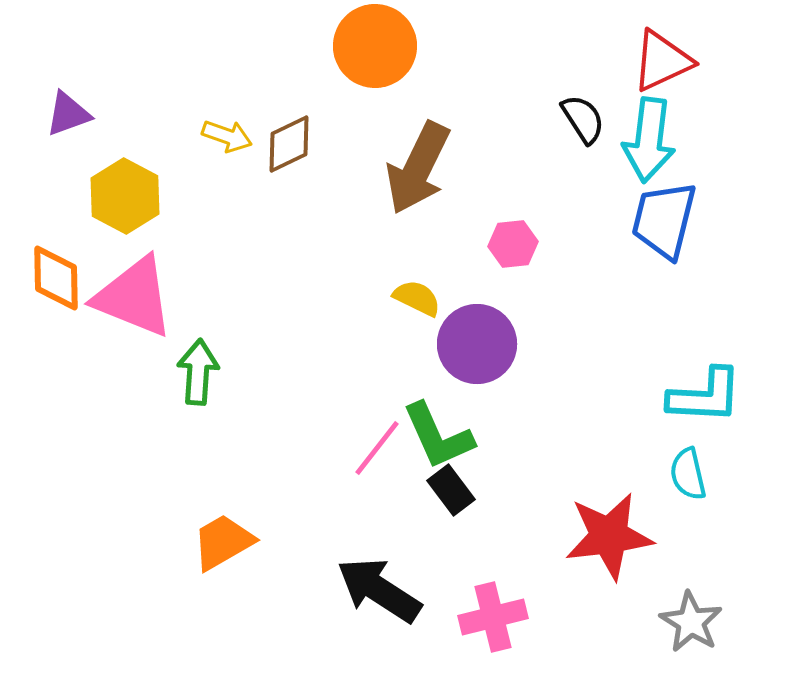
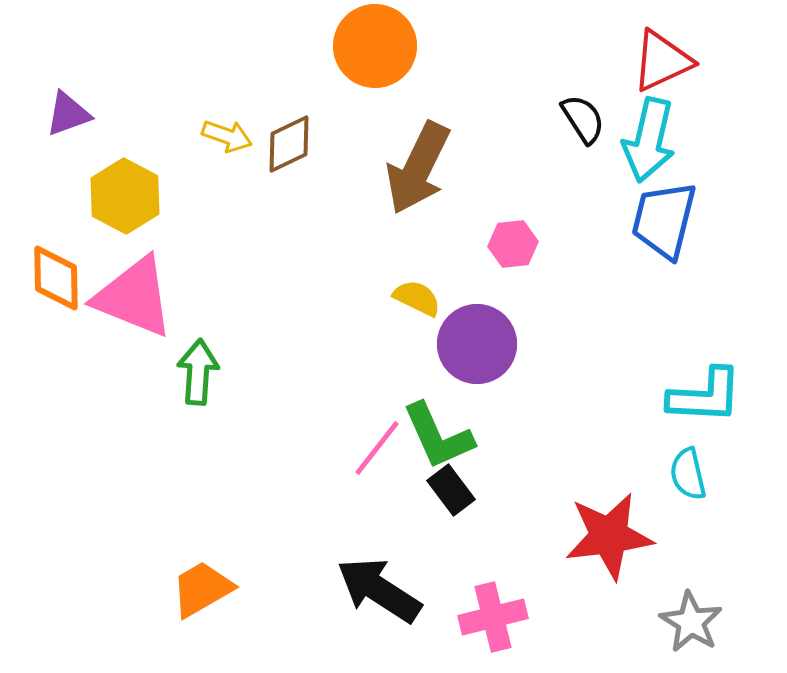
cyan arrow: rotated 6 degrees clockwise
orange trapezoid: moved 21 px left, 47 px down
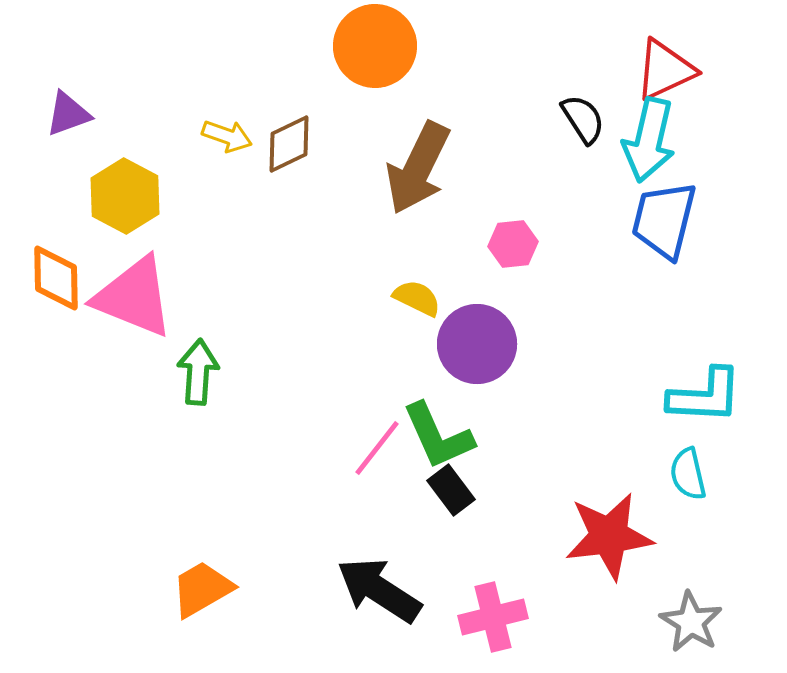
red triangle: moved 3 px right, 9 px down
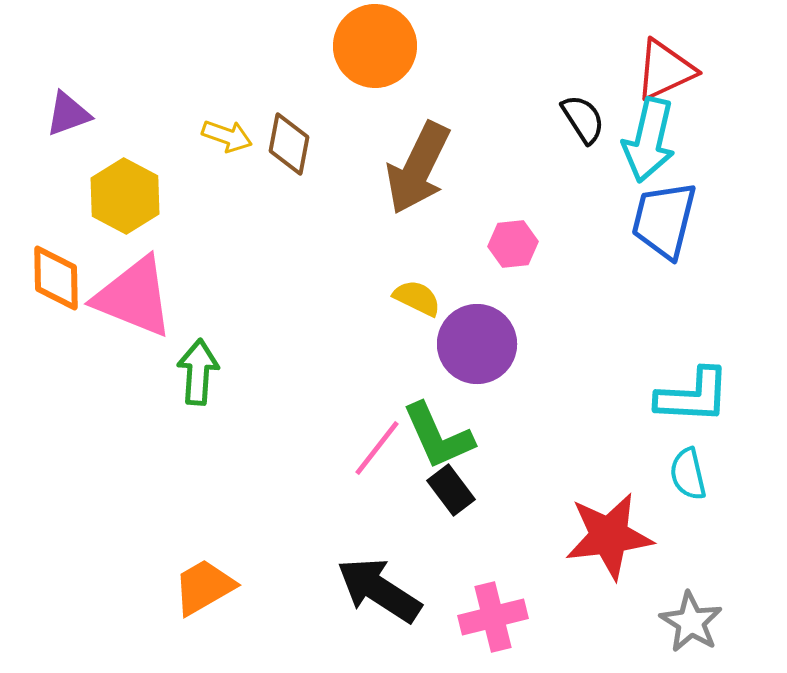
brown diamond: rotated 54 degrees counterclockwise
cyan L-shape: moved 12 px left
orange trapezoid: moved 2 px right, 2 px up
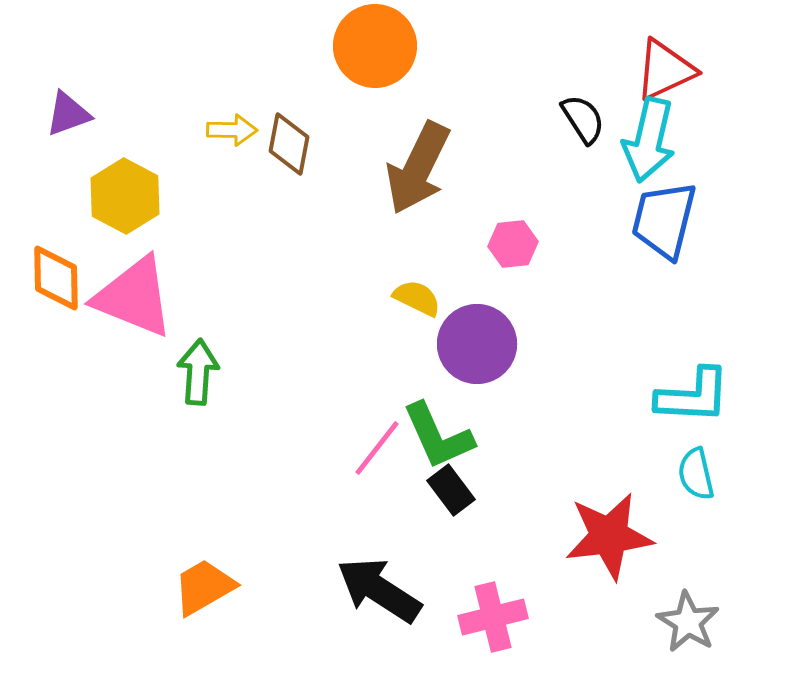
yellow arrow: moved 5 px right, 6 px up; rotated 18 degrees counterclockwise
cyan semicircle: moved 8 px right
gray star: moved 3 px left
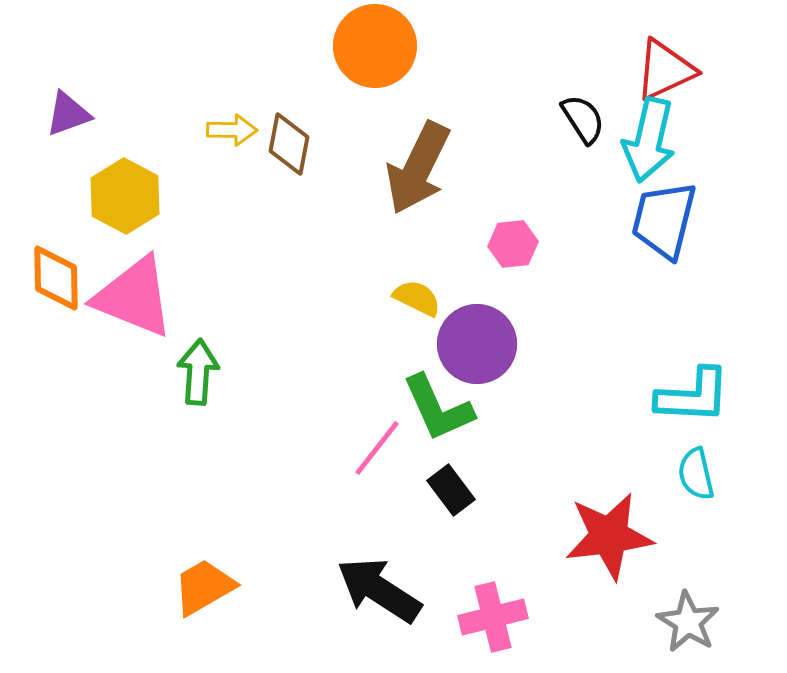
green L-shape: moved 28 px up
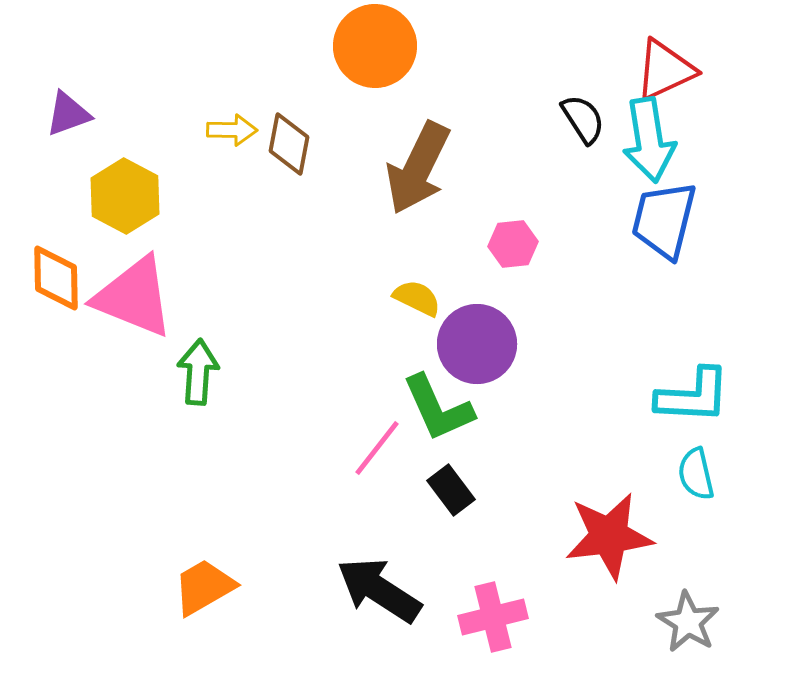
cyan arrow: rotated 22 degrees counterclockwise
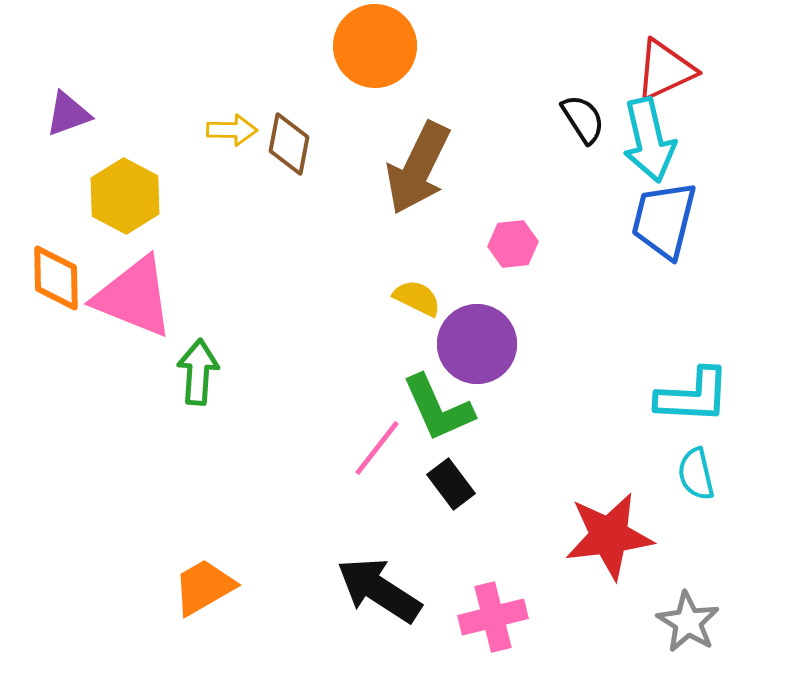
cyan arrow: rotated 4 degrees counterclockwise
black rectangle: moved 6 px up
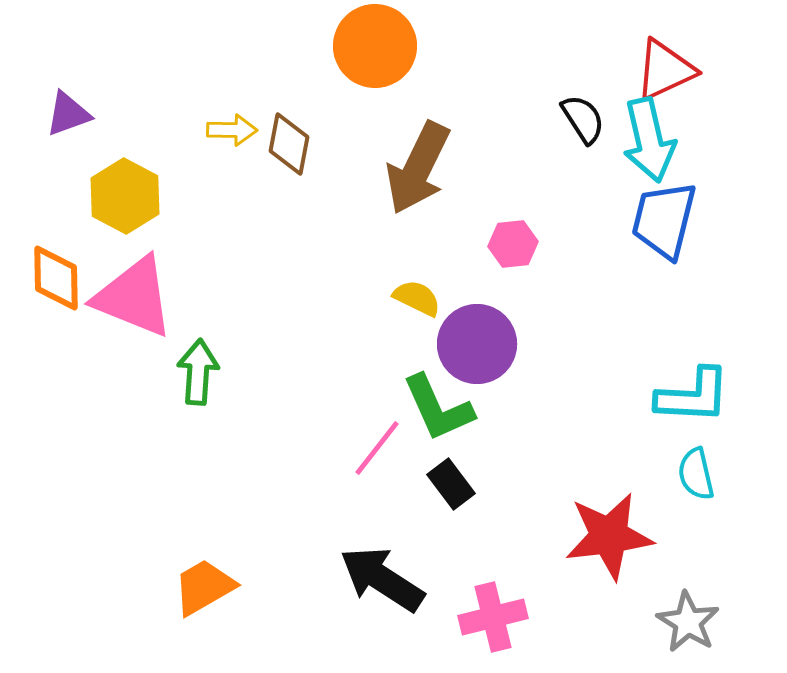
black arrow: moved 3 px right, 11 px up
